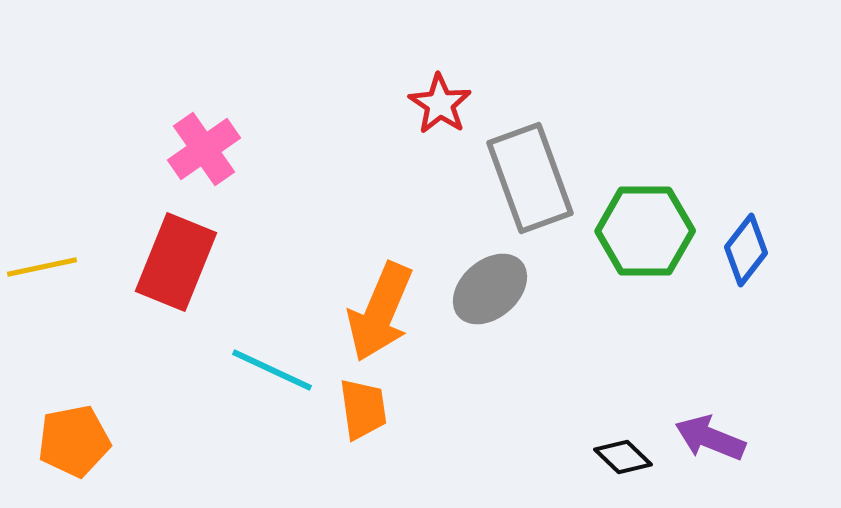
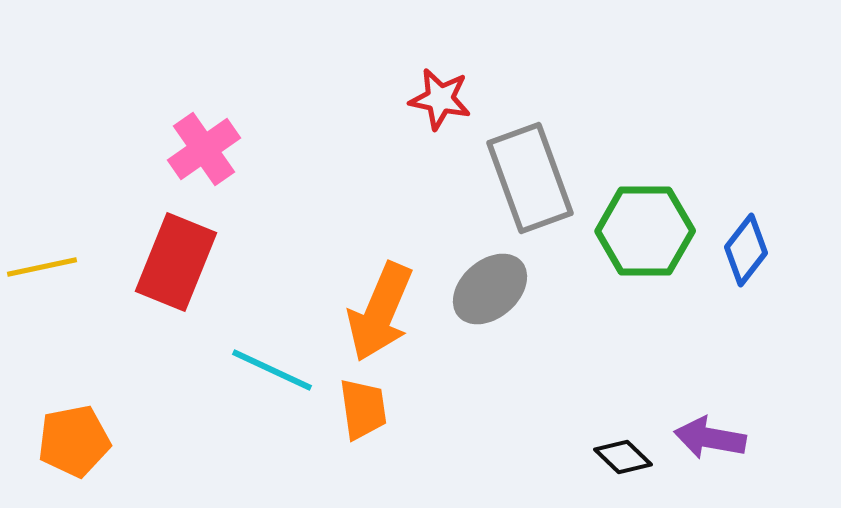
red star: moved 5 px up; rotated 22 degrees counterclockwise
purple arrow: rotated 12 degrees counterclockwise
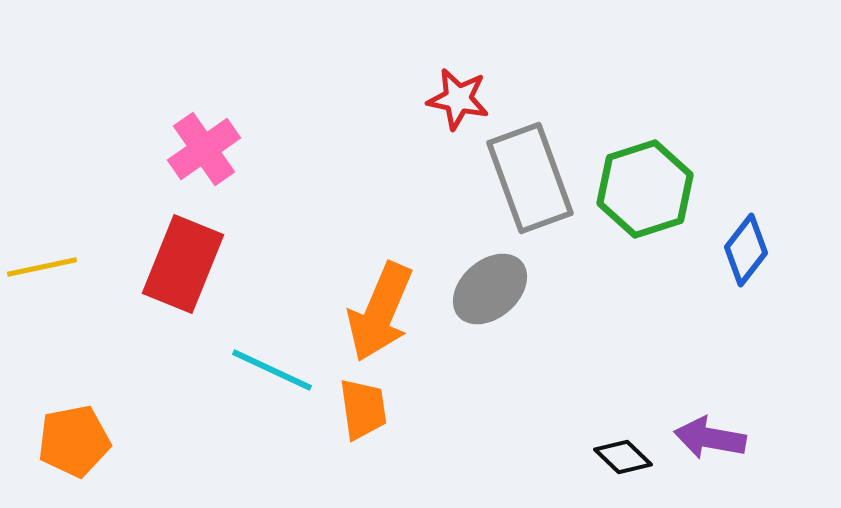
red star: moved 18 px right
green hexagon: moved 42 px up; rotated 18 degrees counterclockwise
red rectangle: moved 7 px right, 2 px down
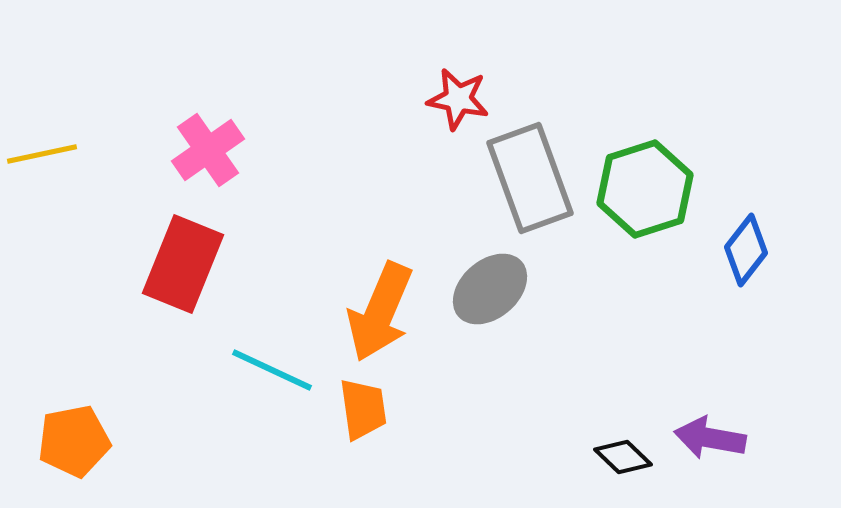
pink cross: moved 4 px right, 1 px down
yellow line: moved 113 px up
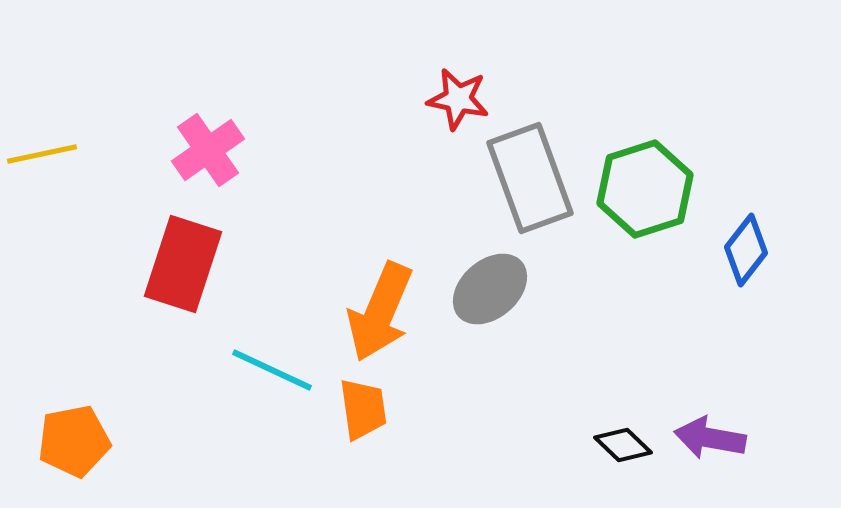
red rectangle: rotated 4 degrees counterclockwise
black diamond: moved 12 px up
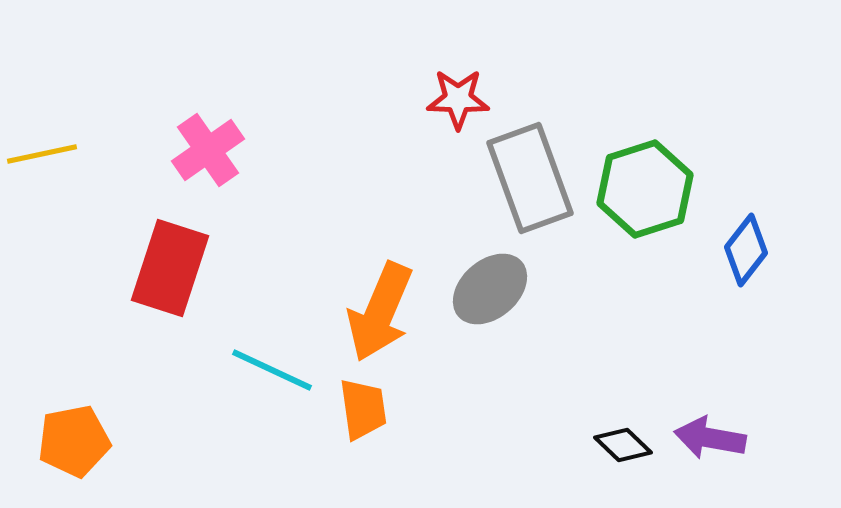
red star: rotated 10 degrees counterclockwise
red rectangle: moved 13 px left, 4 px down
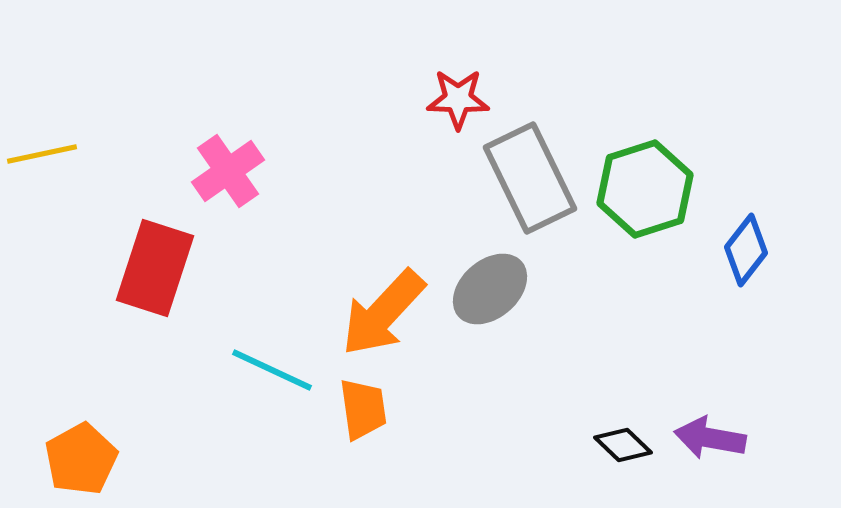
pink cross: moved 20 px right, 21 px down
gray rectangle: rotated 6 degrees counterclockwise
red rectangle: moved 15 px left
orange arrow: moved 3 px right, 1 px down; rotated 20 degrees clockwise
orange pentagon: moved 7 px right, 18 px down; rotated 18 degrees counterclockwise
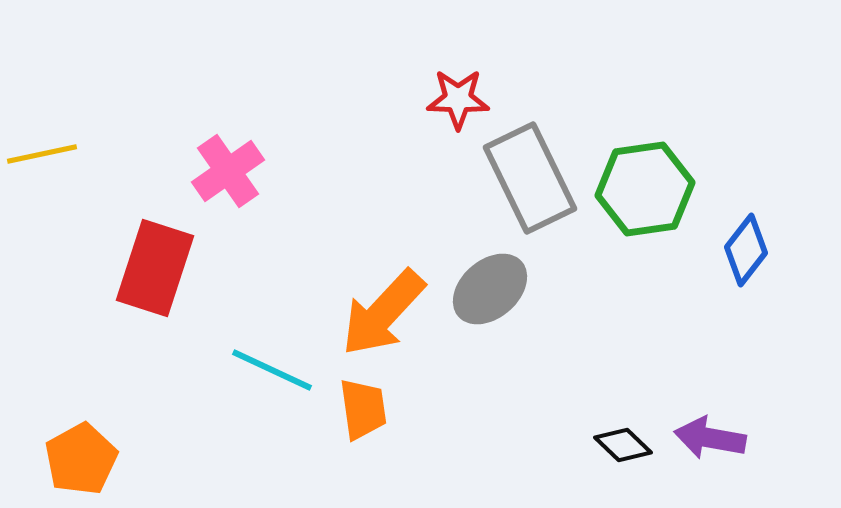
green hexagon: rotated 10 degrees clockwise
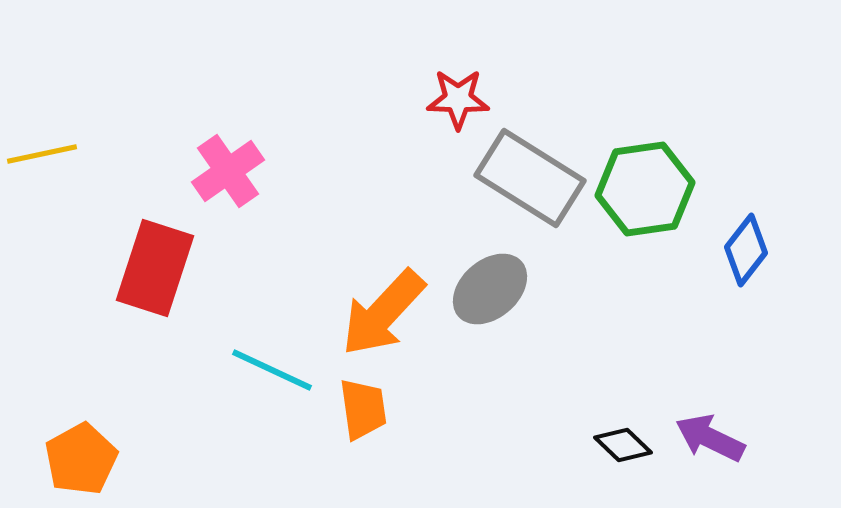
gray rectangle: rotated 32 degrees counterclockwise
purple arrow: rotated 16 degrees clockwise
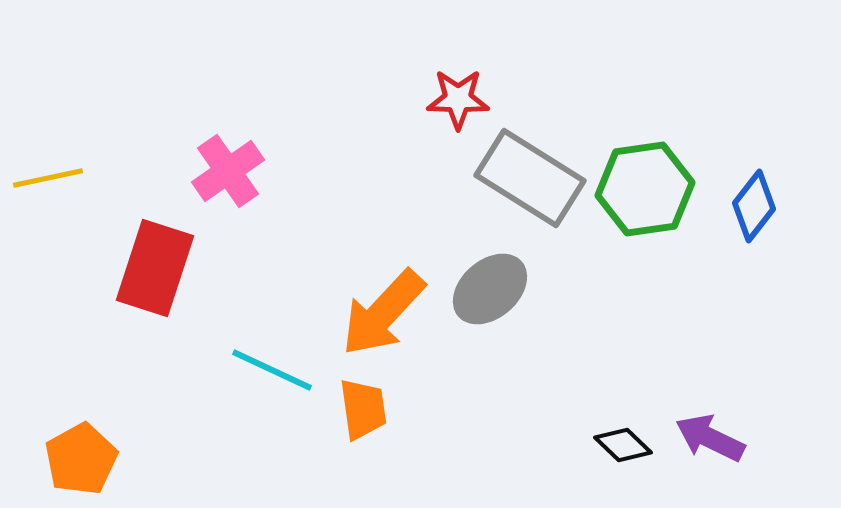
yellow line: moved 6 px right, 24 px down
blue diamond: moved 8 px right, 44 px up
